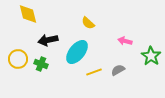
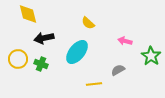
black arrow: moved 4 px left, 2 px up
yellow line: moved 12 px down; rotated 14 degrees clockwise
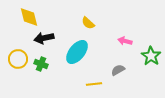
yellow diamond: moved 1 px right, 3 px down
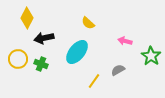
yellow diamond: moved 2 px left, 1 px down; rotated 40 degrees clockwise
yellow line: moved 3 px up; rotated 49 degrees counterclockwise
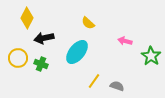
yellow circle: moved 1 px up
gray semicircle: moved 1 px left, 16 px down; rotated 48 degrees clockwise
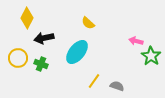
pink arrow: moved 11 px right
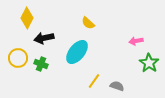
pink arrow: rotated 24 degrees counterclockwise
green star: moved 2 px left, 7 px down
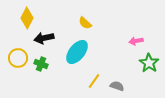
yellow semicircle: moved 3 px left
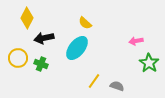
cyan ellipse: moved 4 px up
